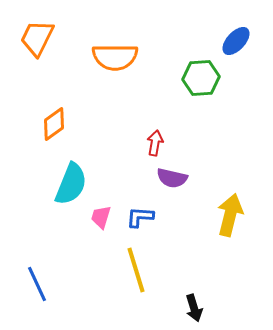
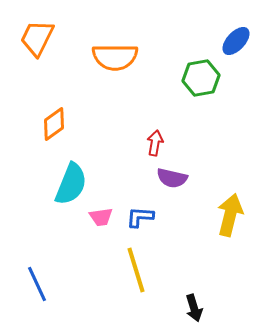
green hexagon: rotated 6 degrees counterclockwise
pink trapezoid: rotated 115 degrees counterclockwise
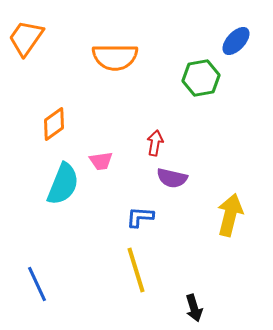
orange trapezoid: moved 11 px left; rotated 9 degrees clockwise
cyan semicircle: moved 8 px left
pink trapezoid: moved 56 px up
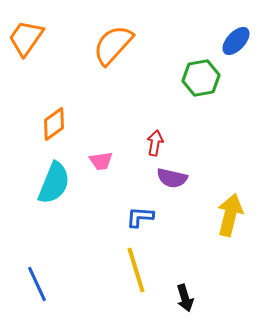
orange semicircle: moved 2 px left, 12 px up; rotated 132 degrees clockwise
cyan semicircle: moved 9 px left, 1 px up
black arrow: moved 9 px left, 10 px up
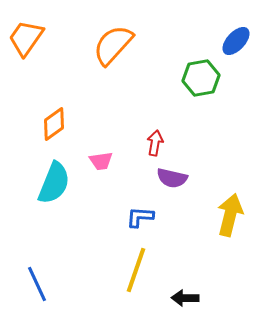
yellow line: rotated 36 degrees clockwise
black arrow: rotated 108 degrees clockwise
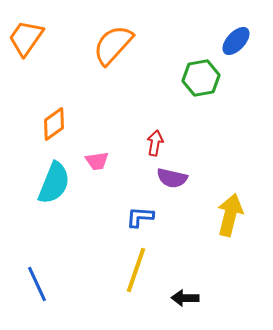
pink trapezoid: moved 4 px left
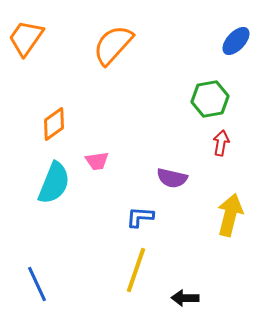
green hexagon: moved 9 px right, 21 px down
red arrow: moved 66 px right
